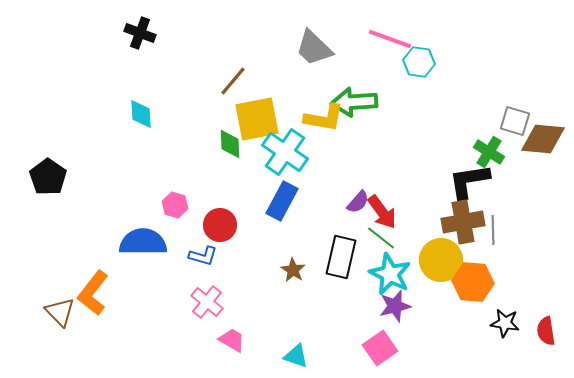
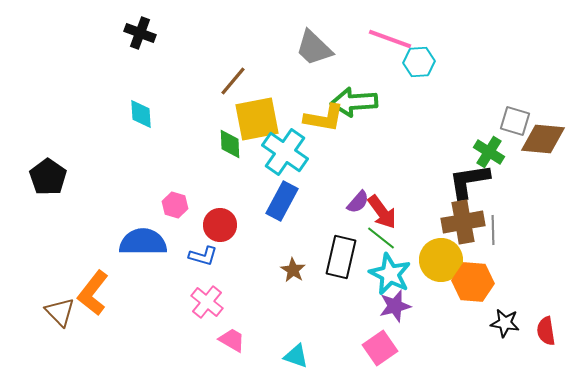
cyan hexagon: rotated 12 degrees counterclockwise
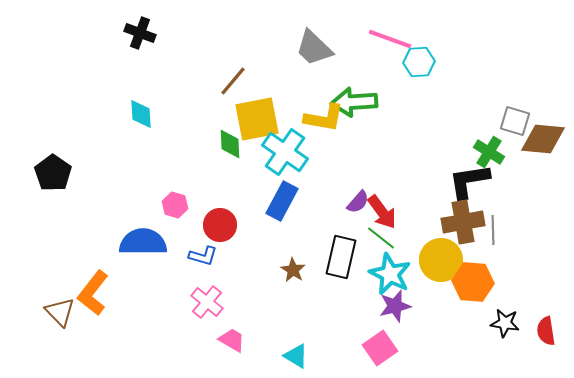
black pentagon: moved 5 px right, 4 px up
cyan triangle: rotated 12 degrees clockwise
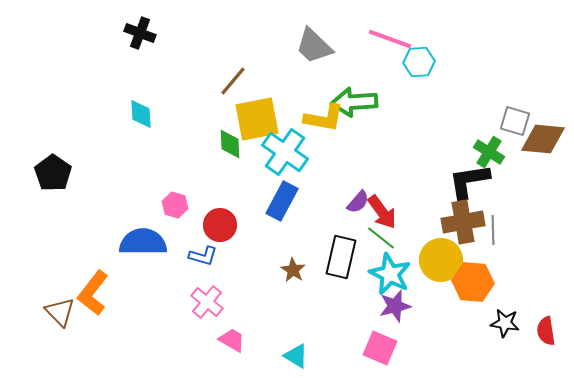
gray trapezoid: moved 2 px up
pink square: rotated 32 degrees counterclockwise
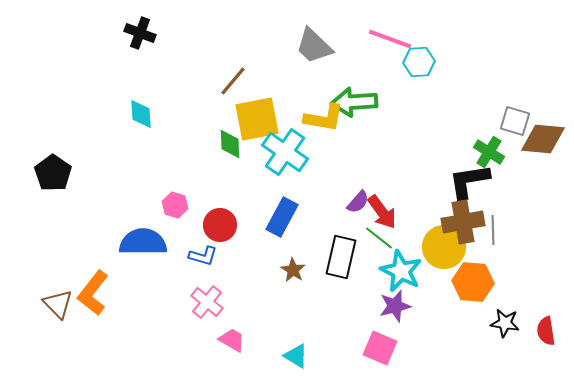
blue rectangle: moved 16 px down
green line: moved 2 px left
yellow circle: moved 3 px right, 13 px up
cyan star: moved 11 px right, 3 px up
brown triangle: moved 2 px left, 8 px up
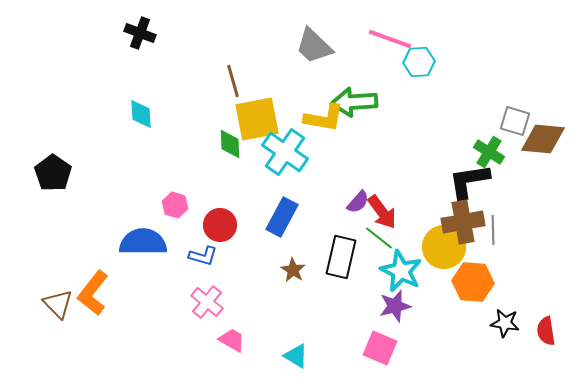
brown line: rotated 56 degrees counterclockwise
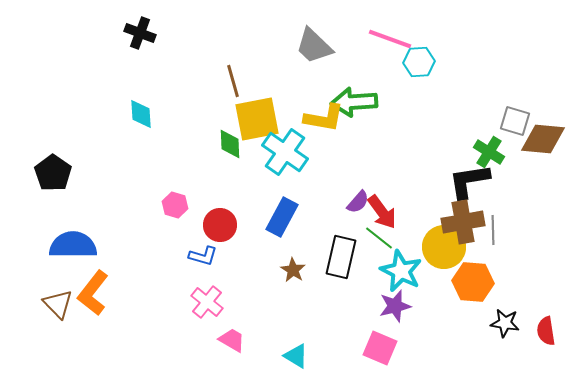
blue semicircle: moved 70 px left, 3 px down
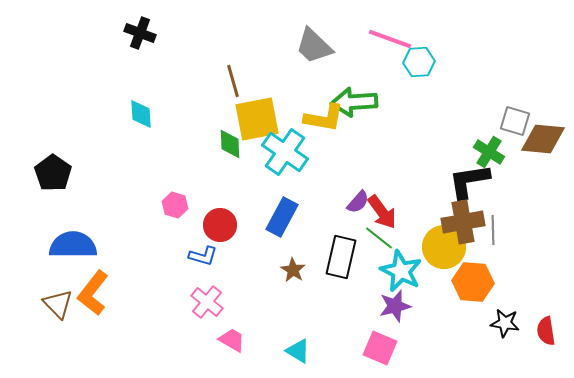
cyan triangle: moved 2 px right, 5 px up
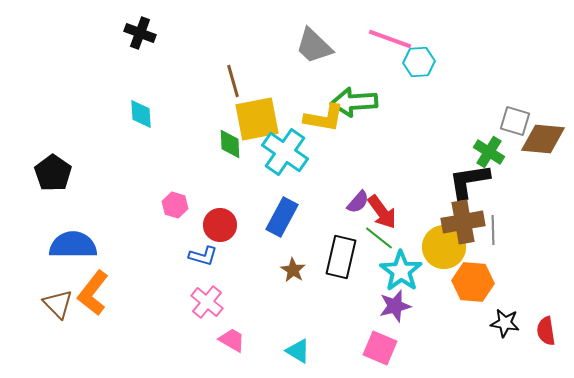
cyan star: rotated 9 degrees clockwise
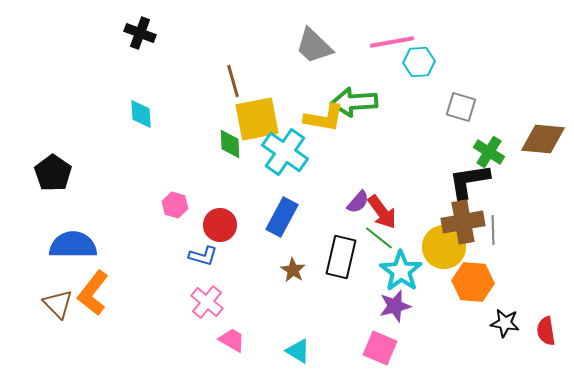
pink line: moved 2 px right, 3 px down; rotated 30 degrees counterclockwise
gray square: moved 54 px left, 14 px up
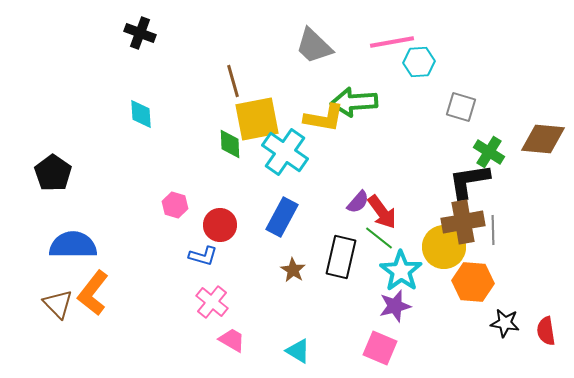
pink cross: moved 5 px right
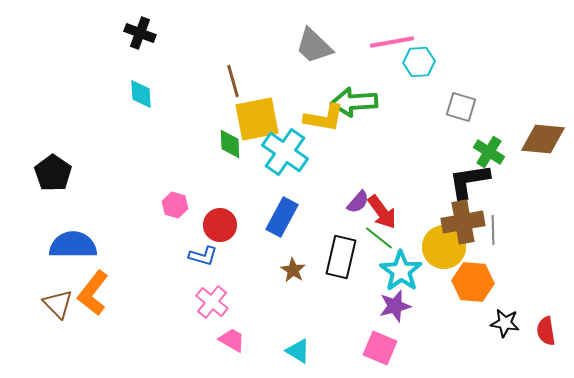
cyan diamond: moved 20 px up
